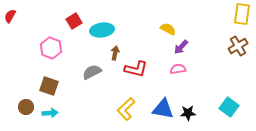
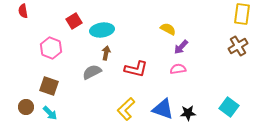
red semicircle: moved 13 px right, 5 px up; rotated 40 degrees counterclockwise
brown arrow: moved 9 px left
blue triangle: rotated 10 degrees clockwise
cyan arrow: rotated 49 degrees clockwise
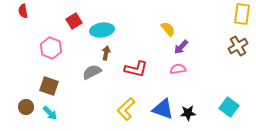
yellow semicircle: rotated 21 degrees clockwise
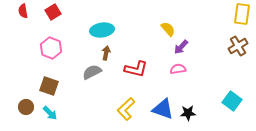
red square: moved 21 px left, 9 px up
cyan square: moved 3 px right, 6 px up
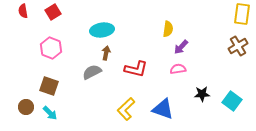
yellow semicircle: rotated 49 degrees clockwise
black star: moved 14 px right, 19 px up
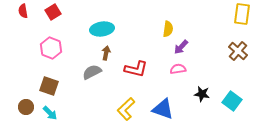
cyan ellipse: moved 1 px up
brown cross: moved 5 px down; rotated 18 degrees counterclockwise
black star: rotated 14 degrees clockwise
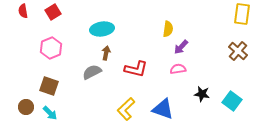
pink hexagon: rotated 15 degrees clockwise
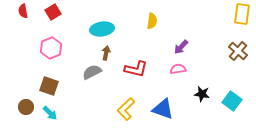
yellow semicircle: moved 16 px left, 8 px up
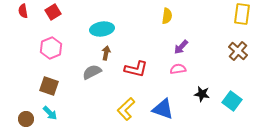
yellow semicircle: moved 15 px right, 5 px up
brown circle: moved 12 px down
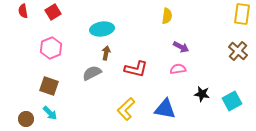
purple arrow: rotated 105 degrees counterclockwise
gray semicircle: moved 1 px down
cyan square: rotated 24 degrees clockwise
blue triangle: moved 2 px right; rotated 10 degrees counterclockwise
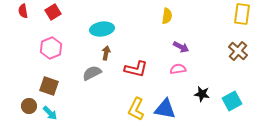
yellow L-shape: moved 10 px right; rotated 20 degrees counterclockwise
brown circle: moved 3 px right, 13 px up
